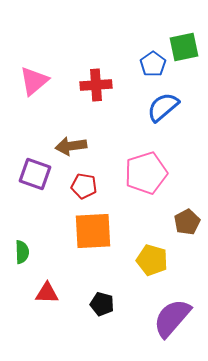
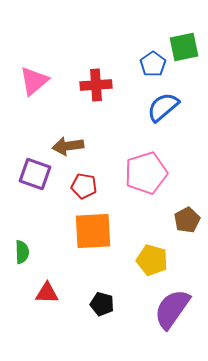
brown arrow: moved 3 px left
brown pentagon: moved 2 px up
purple semicircle: moved 9 px up; rotated 6 degrees counterclockwise
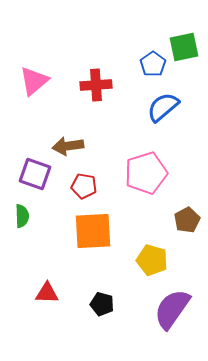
green semicircle: moved 36 px up
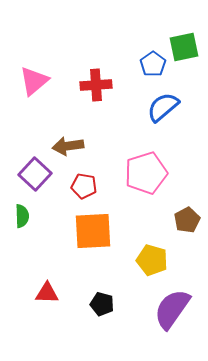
purple square: rotated 24 degrees clockwise
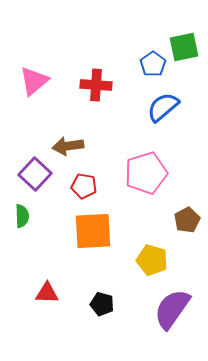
red cross: rotated 8 degrees clockwise
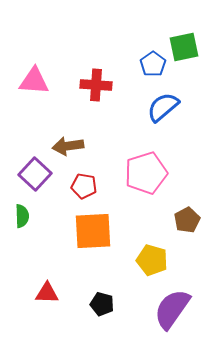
pink triangle: rotated 44 degrees clockwise
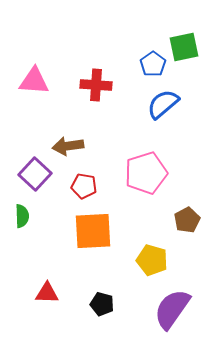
blue semicircle: moved 3 px up
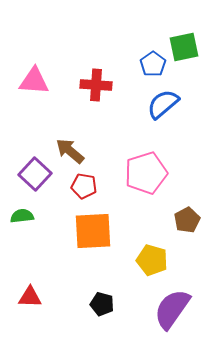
brown arrow: moved 2 px right, 5 px down; rotated 48 degrees clockwise
green semicircle: rotated 95 degrees counterclockwise
red triangle: moved 17 px left, 4 px down
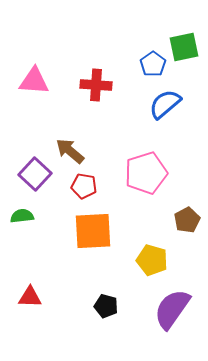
blue semicircle: moved 2 px right
black pentagon: moved 4 px right, 2 px down
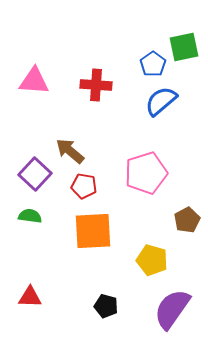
blue semicircle: moved 4 px left, 3 px up
green semicircle: moved 8 px right; rotated 15 degrees clockwise
